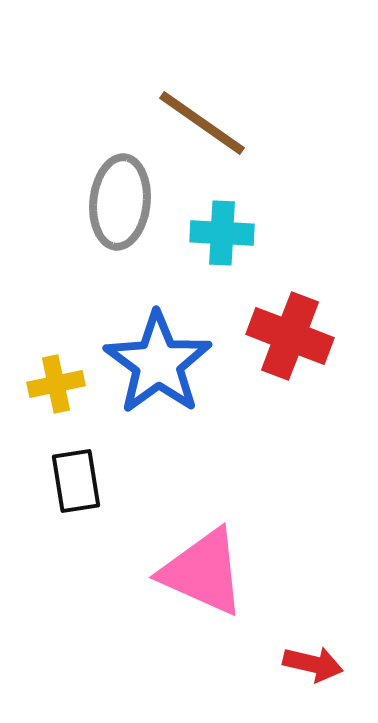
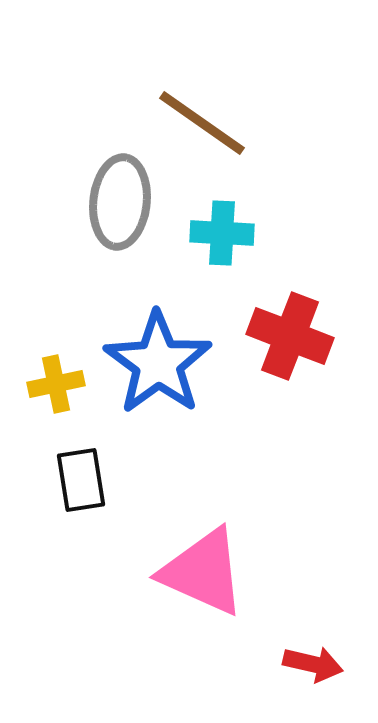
black rectangle: moved 5 px right, 1 px up
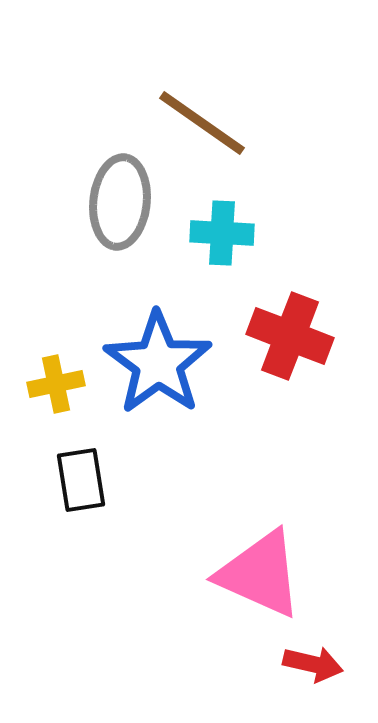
pink triangle: moved 57 px right, 2 px down
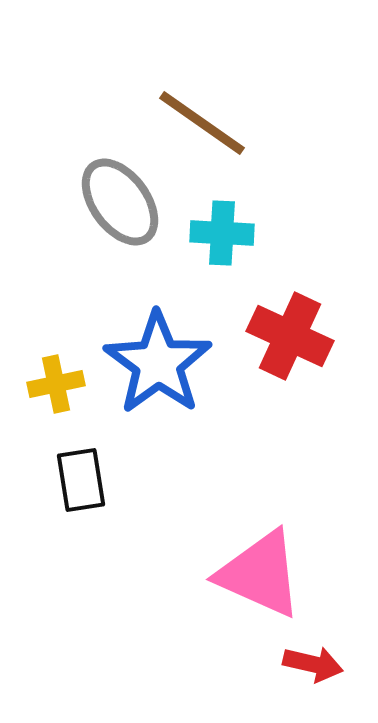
gray ellipse: rotated 42 degrees counterclockwise
red cross: rotated 4 degrees clockwise
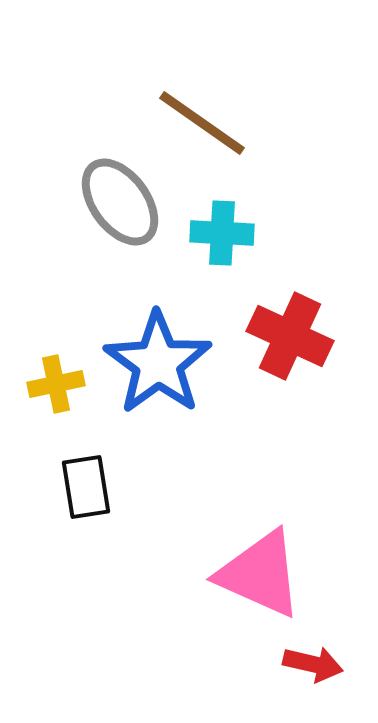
black rectangle: moved 5 px right, 7 px down
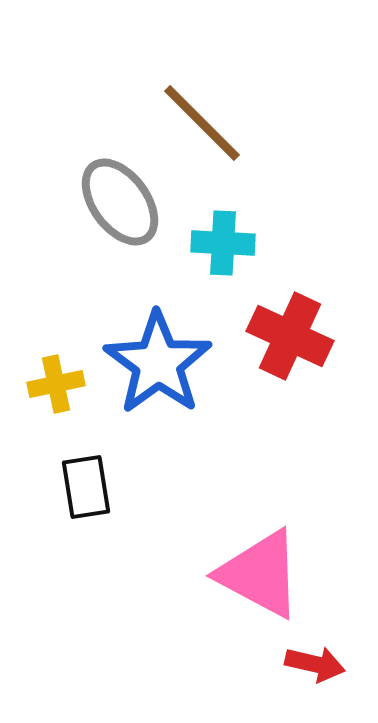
brown line: rotated 10 degrees clockwise
cyan cross: moved 1 px right, 10 px down
pink triangle: rotated 4 degrees clockwise
red arrow: moved 2 px right
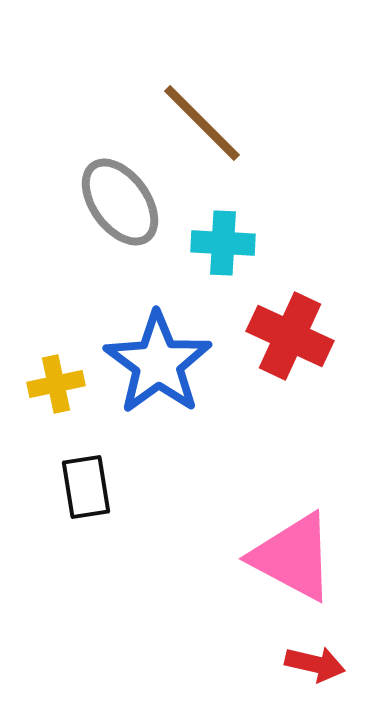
pink triangle: moved 33 px right, 17 px up
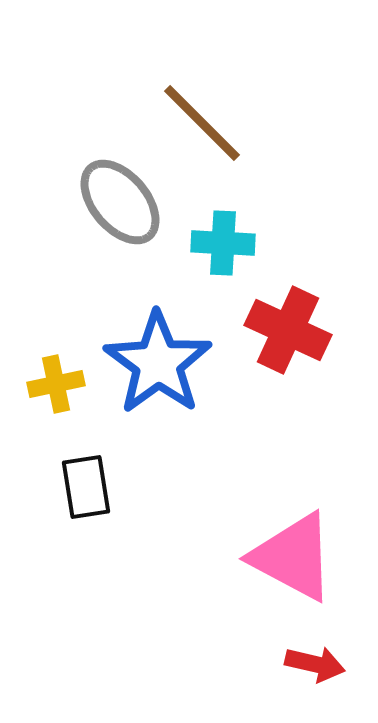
gray ellipse: rotated 4 degrees counterclockwise
red cross: moved 2 px left, 6 px up
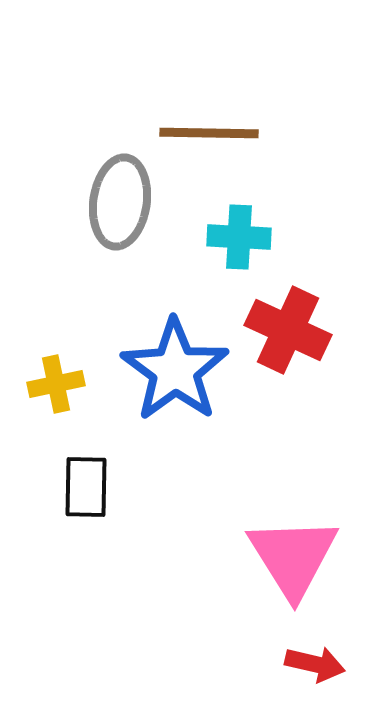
brown line: moved 7 px right, 10 px down; rotated 44 degrees counterclockwise
gray ellipse: rotated 48 degrees clockwise
cyan cross: moved 16 px right, 6 px up
blue star: moved 17 px right, 7 px down
black rectangle: rotated 10 degrees clockwise
pink triangle: rotated 30 degrees clockwise
